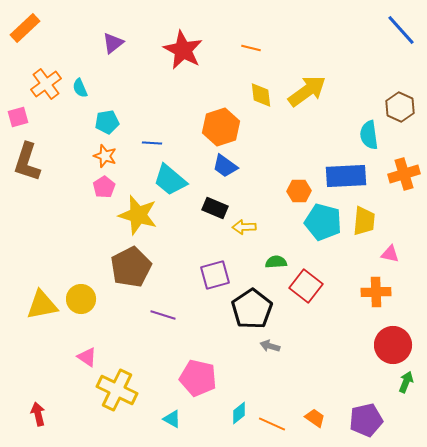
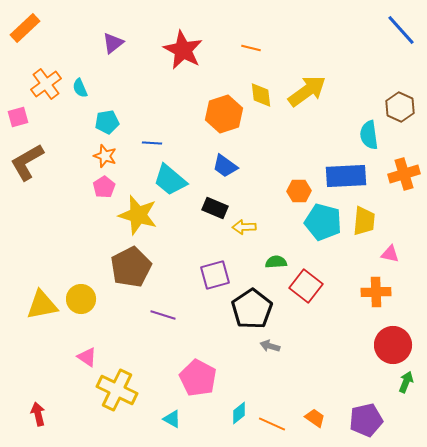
orange hexagon at (221, 127): moved 3 px right, 13 px up
brown L-shape at (27, 162): rotated 42 degrees clockwise
pink pentagon at (198, 378): rotated 15 degrees clockwise
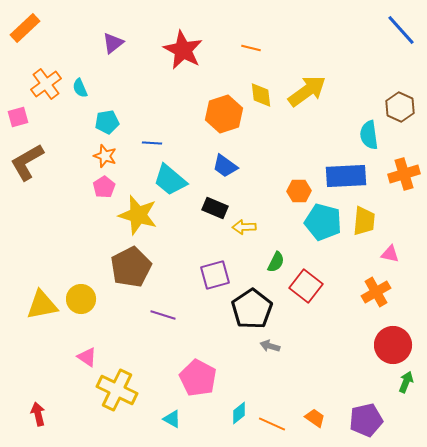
green semicircle at (276, 262): rotated 120 degrees clockwise
orange cross at (376, 292): rotated 28 degrees counterclockwise
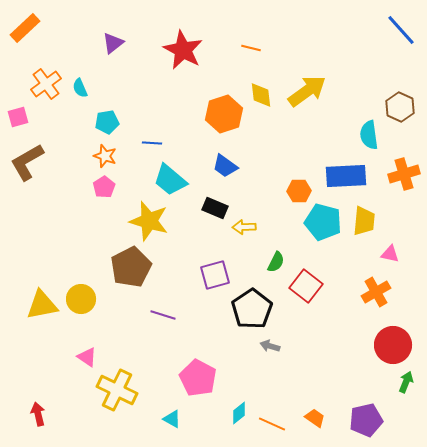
yellow star at (138, 215): moved 11 px right, 6 px down
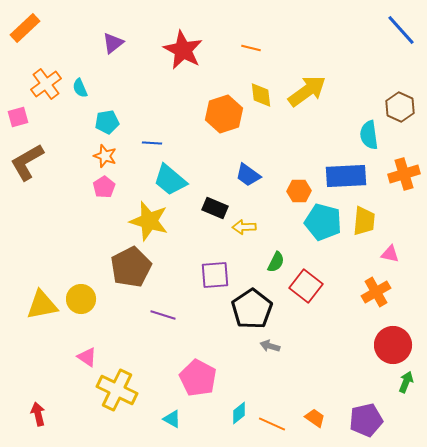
blue trapezoid at (225, 166): moved 23 px right, 9 px down
purple square at (215, 275): rotated 12 degrees clockwise
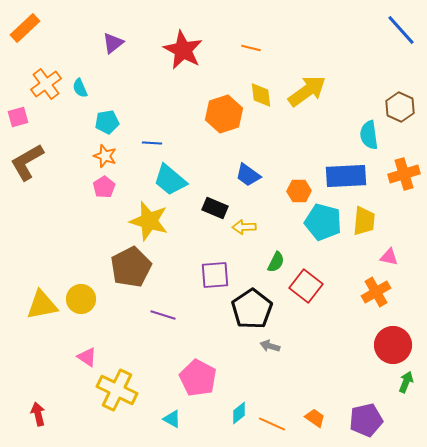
pink triangle at (390, 254): moved 1 px left, 3 px down
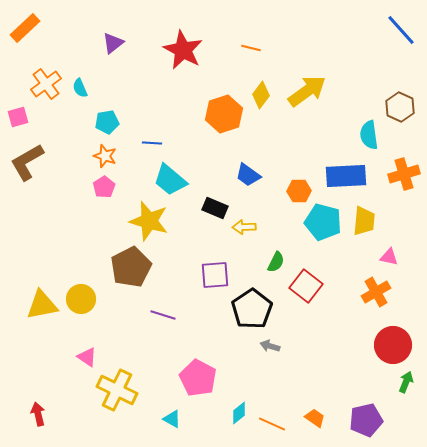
yellow diamond at (261, 95): rotated 44 degrees clockwise
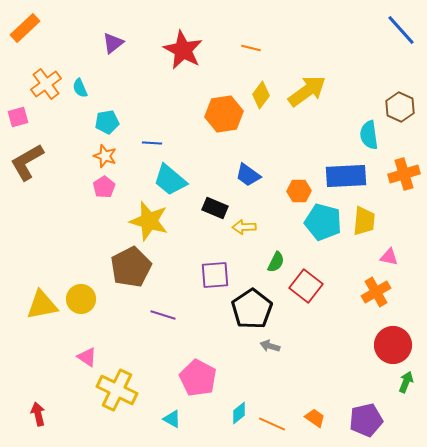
orange hexagon at (224, 114): rotated 9 degrees clockwise
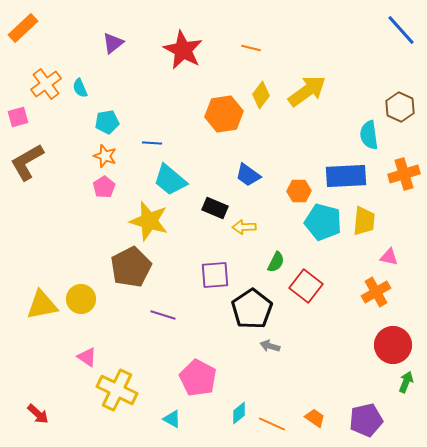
orange rectangle at (25, 28): moved 2 px left
red arrow at (38, 414): rotated 145 degrees clockwise
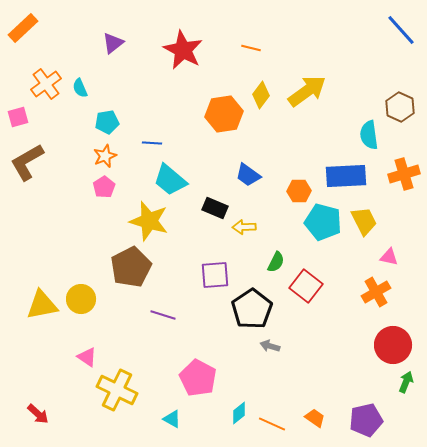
orange star at (105, 156): rotated 30 degrees clockwise
yellow trapezoid at (364, 221): rotated 32 degrees counterclockwise
